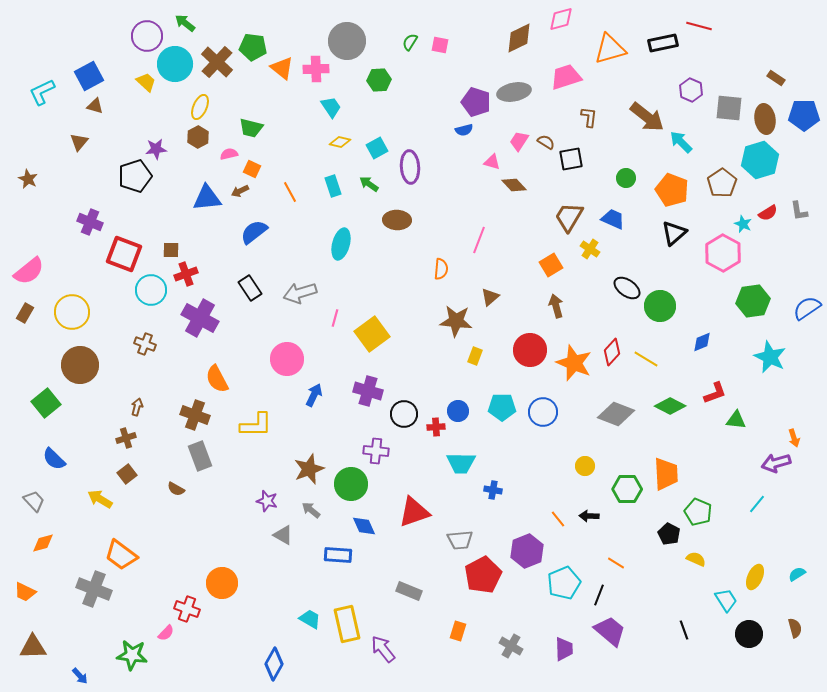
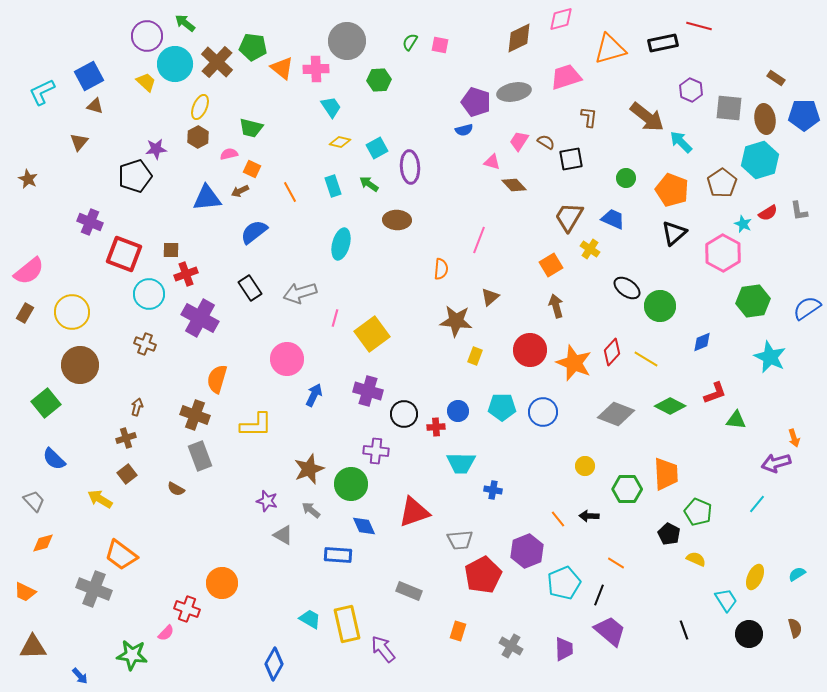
cyan circle at (151, 290): moved 2 px left, 4 px down
orange semicircle at (217, 379): rotated 44 degrees clockwise
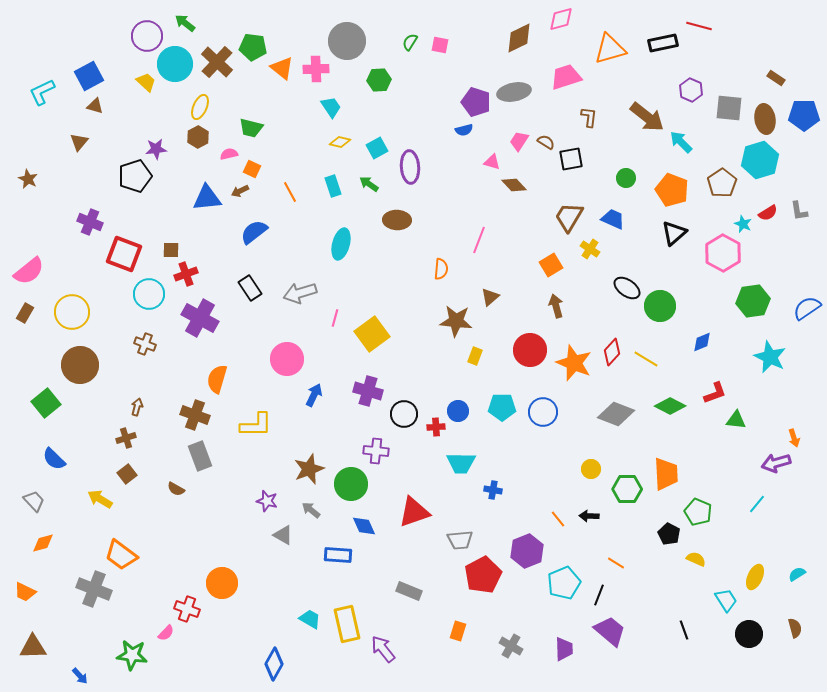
yellow circle at (585, 466): moved 6 px right, 3 px down
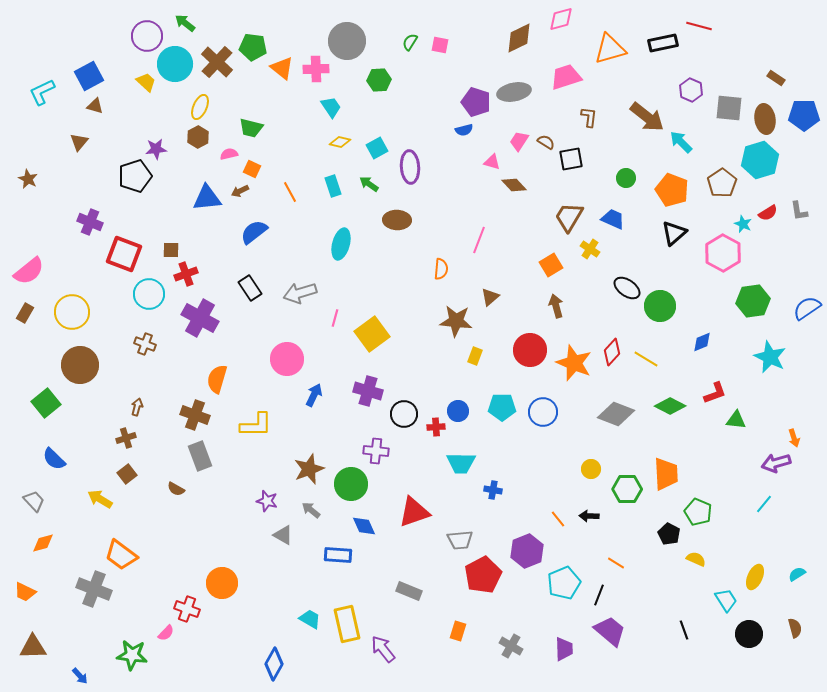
cyan line at (757, 504): moved 7 px right
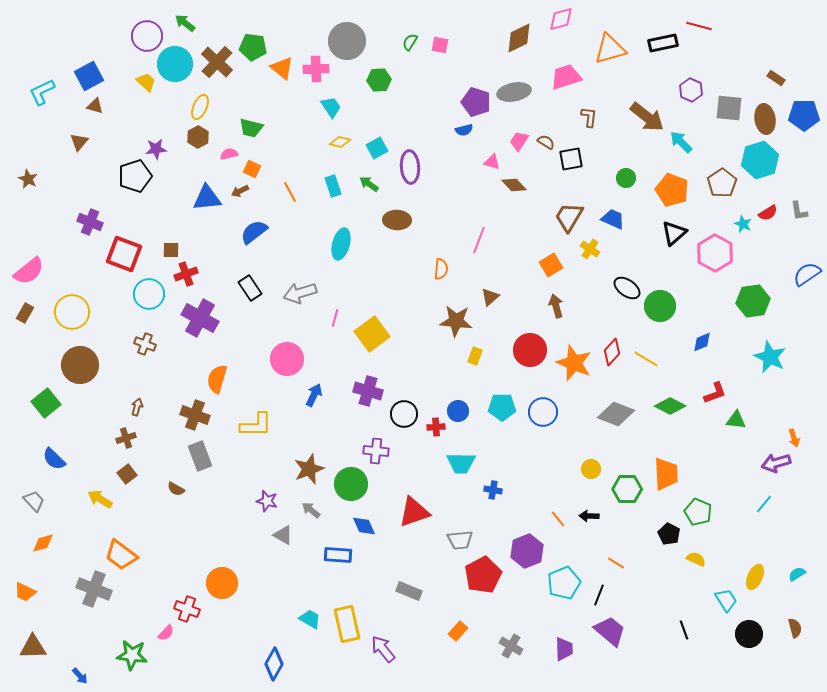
pink hexagon at (723, 253): moved 8 px left
blue semicircle at (807, 308): moved 34 px up
orange rectangle at (458, 631): rotated 24 degrees clockwise
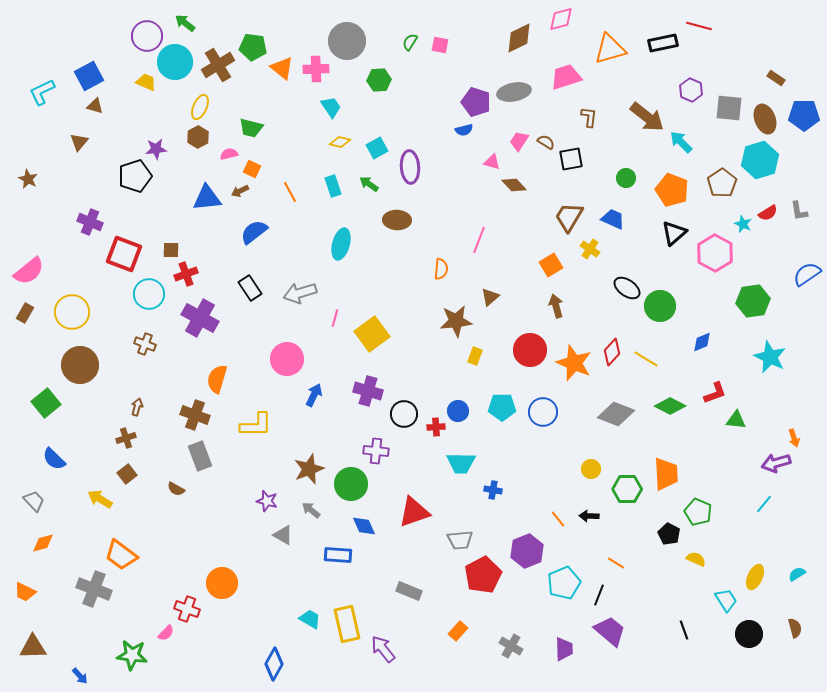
brown cross at (217, 62): moved 1 px right, 3 px down; rotated 16 degrees clockwise
cyan circle at (175, 64): moved 2 px up
yellow trapezoid at (146, 82): rotated 20 degrees counterclockwise
brown ellipse at (765, 119): rotated 12 degrees counterclockwise
brown star at (456, 321): rotated 12 degrees counterclockwise
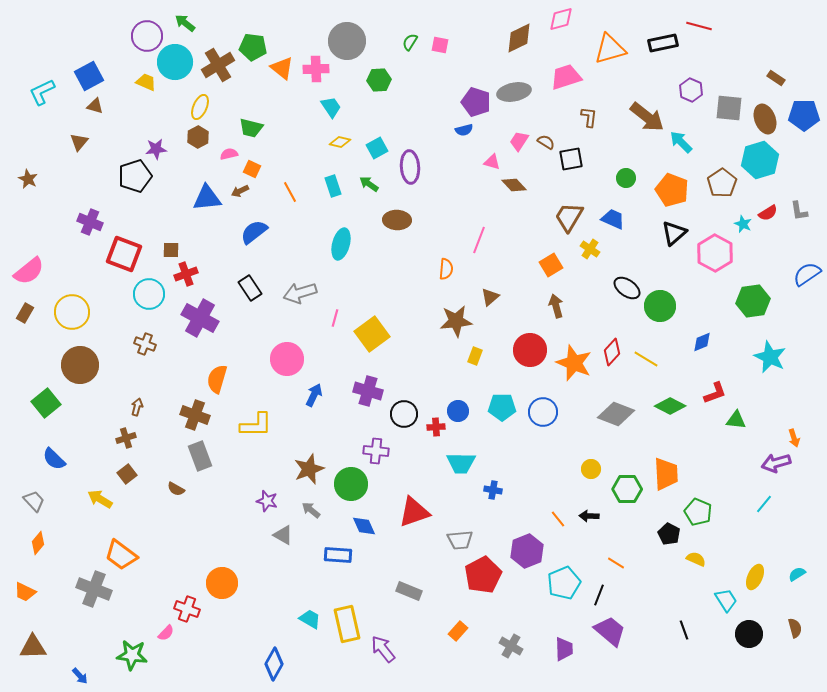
orange semicircle at (441, 269): moved 5 px right
orange diamond at (43, 543): moved 5 px left; rotated 35 degrees counterclockwise
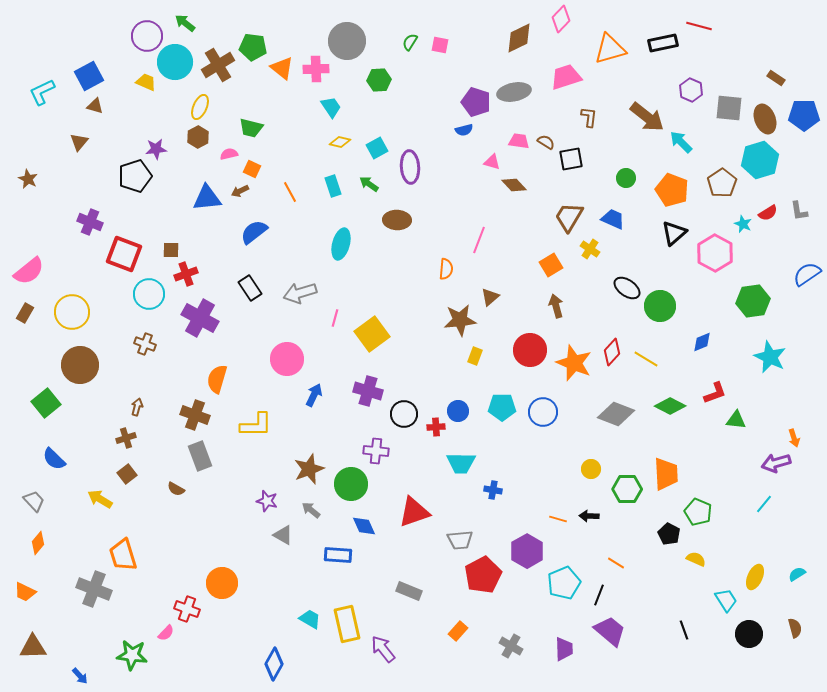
pink diamond at (561, 19): rotated 32 degrees counterclockwise
pink trapezoid at (519, 141): rotated 65 degrees clockwise
brown star at (456, 321): moved 4 px right, 1 px up
orange line at (558, 519): rotated 36 degrees counterclockwise
purple hexagon at (527, 551): rotated 8 degrees counterclockwise
orange trapezoid at (121, 555): moved 2 px right; rotated 36 degrees clockwise
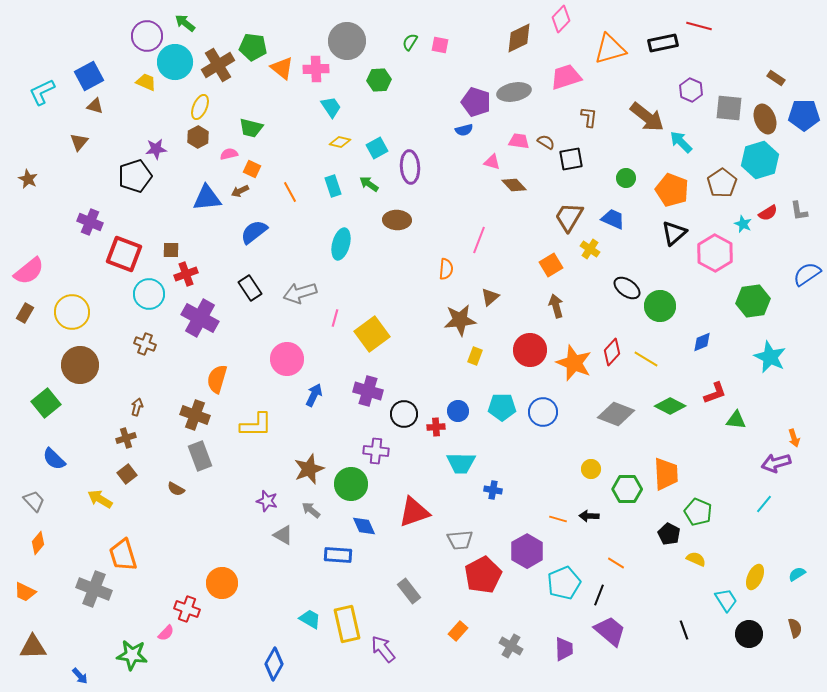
gray rectangle at (409, 591): rotated 30 degrees clockwise
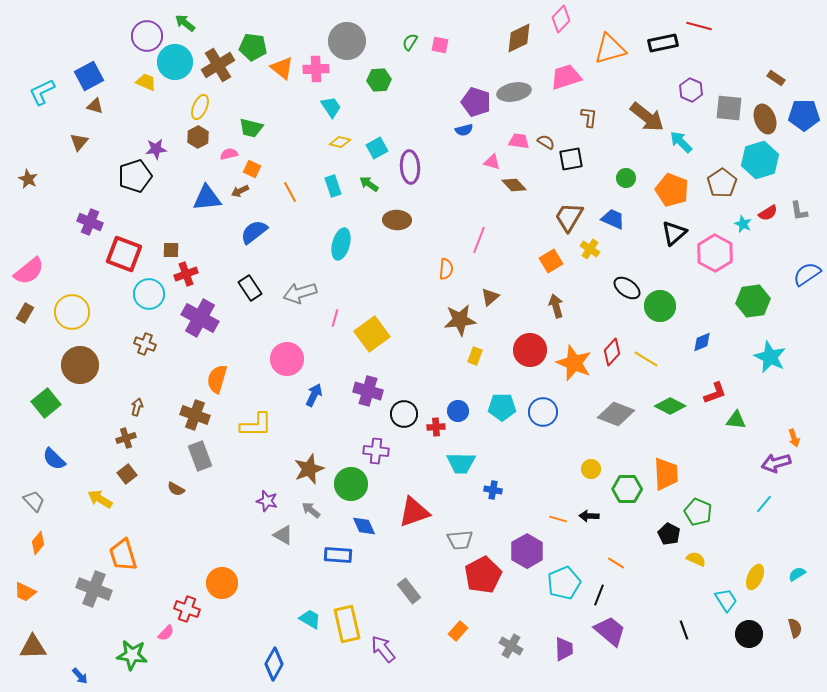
orange square at (551, 265): moved 4 px up
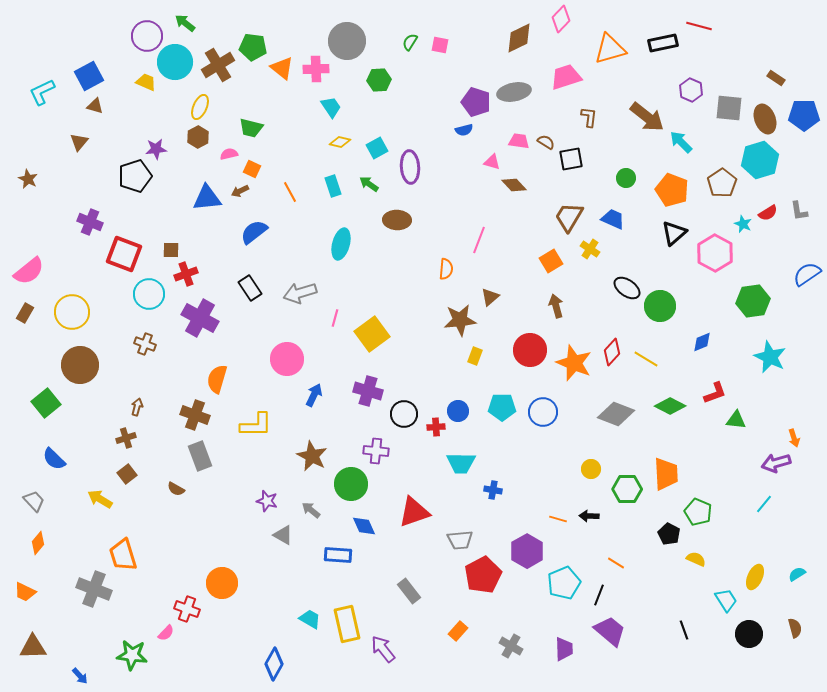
brown star at (309, 469): moved 3 px right, 13 px up; rotated 24 degrees counterclockwise
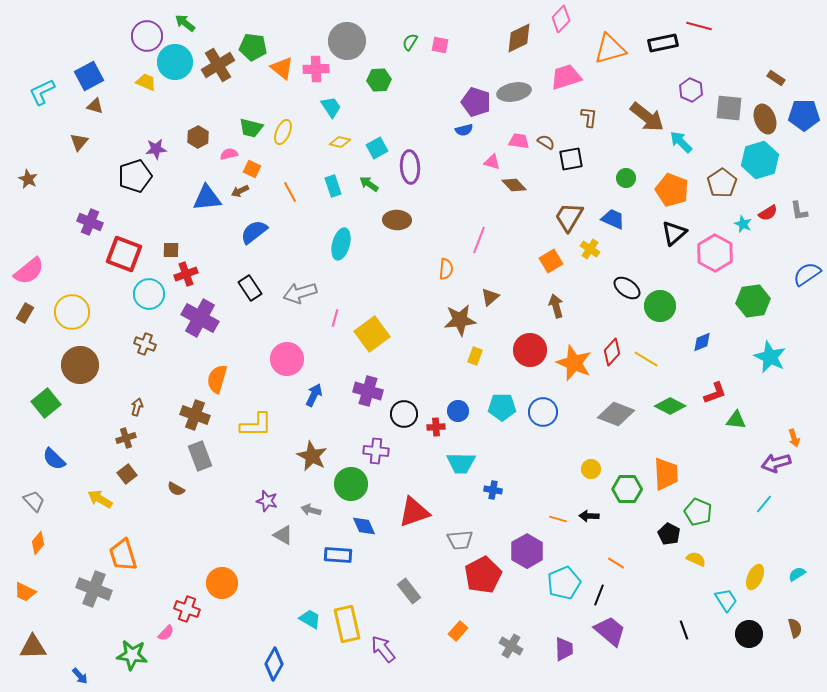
yellow ellipse at (200, 107): moved 83 px right, 25 px down
gray arrow at (311, 510): rotated 24 degrees counterclockwise
